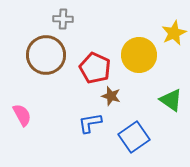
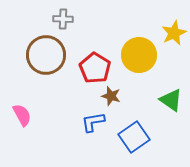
red pentagon: rotated 8 degrees clockwise
blue L-shape: moved 3 px right, 1 px up
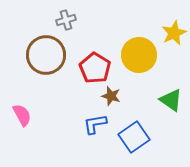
gray cross: moved 3 px right, 1 px down; rotated 18 degrees counterclockwise
blue L-shape: moved 2 px right, 2 px down
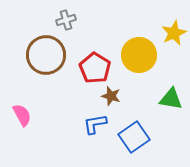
green triangle: moved 1 px up; rotated 25 degrees counterclockwise
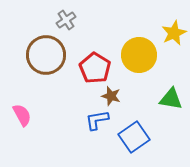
gray cross: rotated 18 degrees counterclockwise
blue L-shape: moved 2 px right, 4 px up
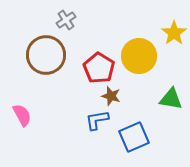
yellow star: rotated 10 degrees counterclockwise
yellow circle: moved 1 px down
red pentagon: moved 4 px right
blue square: rotated 12 degrees clockwise
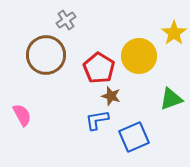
green triangle: rotated 30 degrees counterclockwise
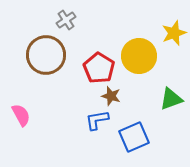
yellow star: rotated 15 degrees clockwise
pink semicircle: moved 1 px left
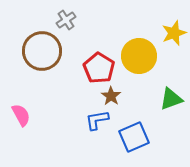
brown circle: moved 4 px left, 4 px up
brown star: rotated 18 degrees clockwise
